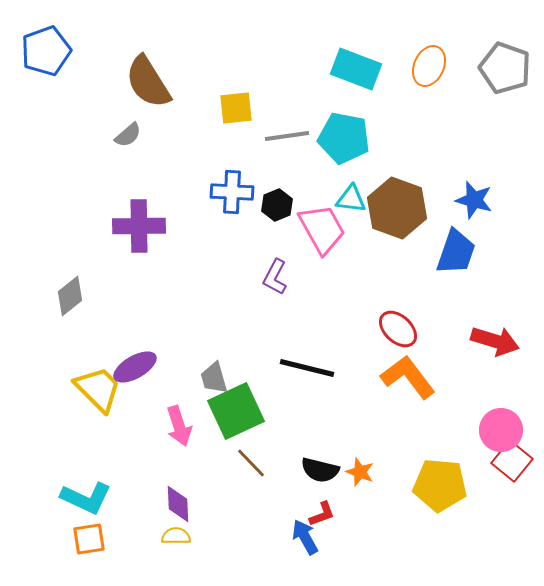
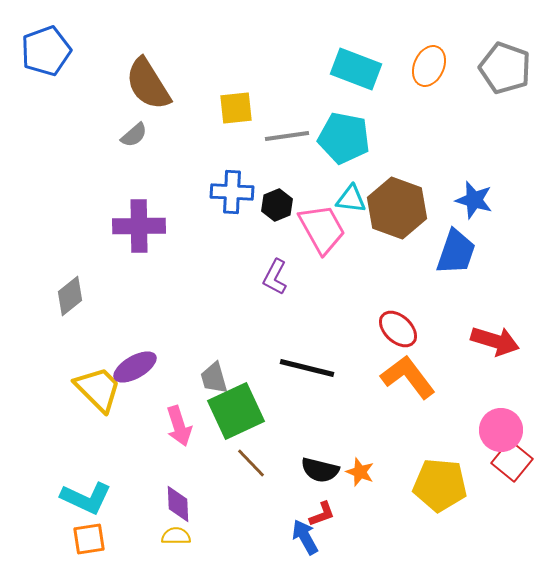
brown semicircle: moved 2 px down
gray semicircle: moved 6 px right
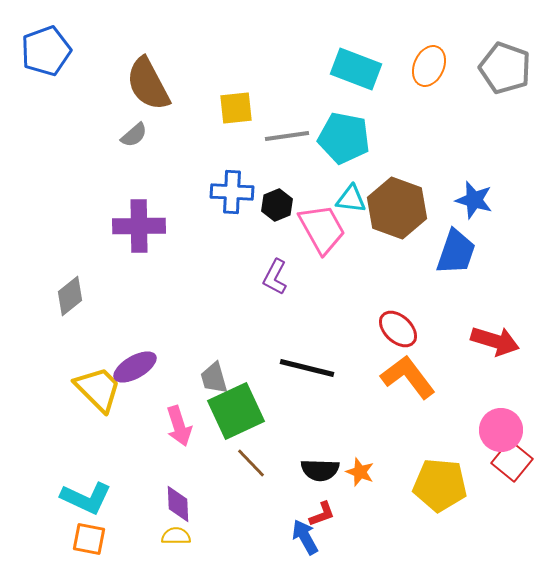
brown semicircle: rotated 4 degrees clockwise
black semicircle: rotated 12 degrees counterclockwise
orange square: rotated 20 degrees clockwise
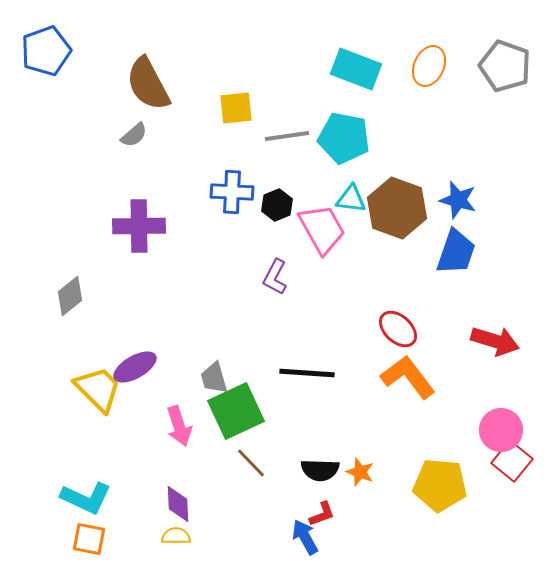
gray pentagon: moved 2 px up
blue star: moved 16 px left
black line: moved 5 px down; rotated 10 degrees counterclockwise
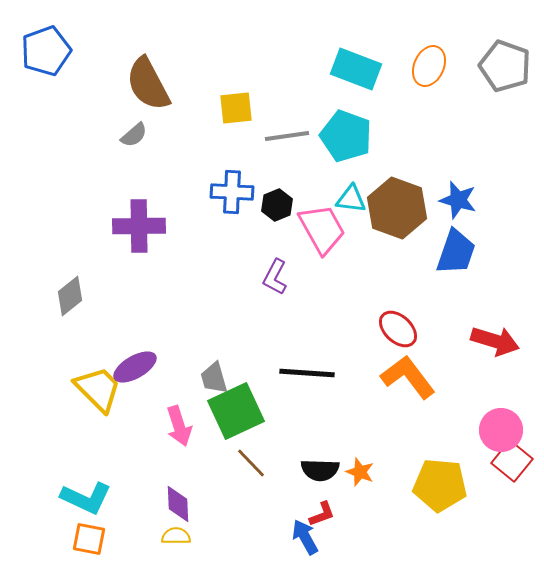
cyan pentagon: moved 2 px right, 2 px up; rotated 9 degrees clockwise
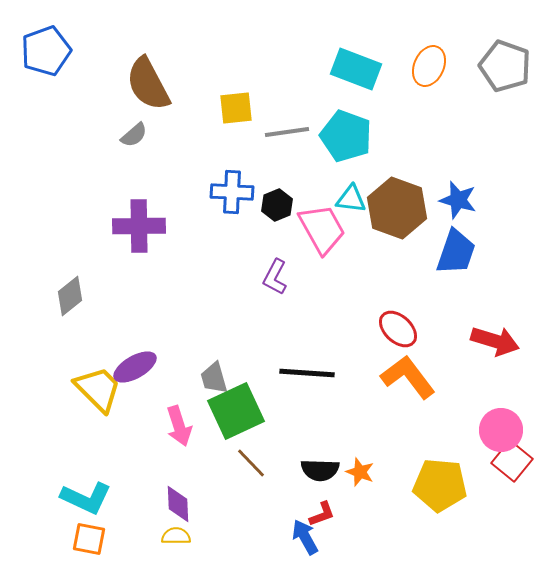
gray line: moved 4 px up
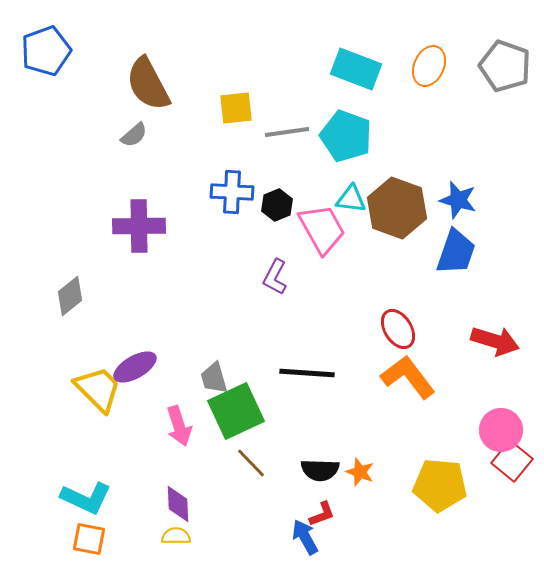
red ellipse: rotated 15 degrees clockwise
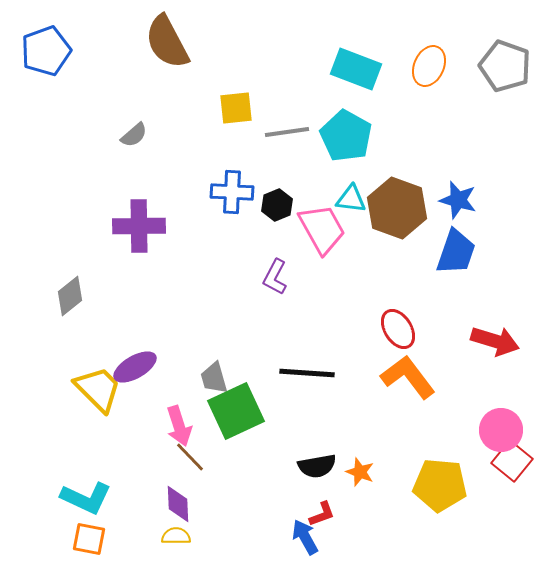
brown semicircle: moved 19 px right, 42 px up
cyan pentagon: rotated 9 degrees clockwise
brown line: moved 61 px left, 6 px up
black semicircle: moved 3 px left, 4 px up; rotated 12 degrees counterclockwise
